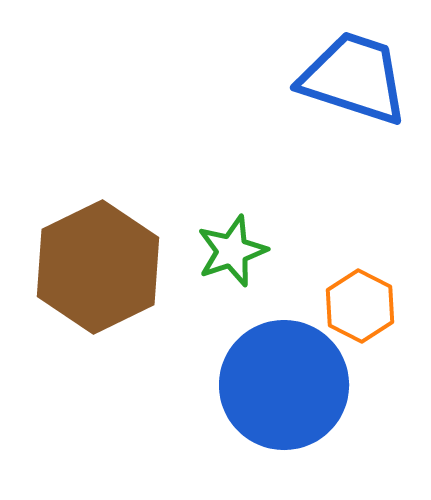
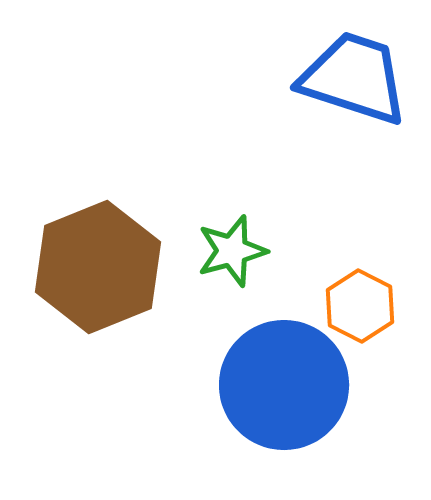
green star: rotated 4 degrees clockwise
brown hexagon: rotated 4 degrees clockwise
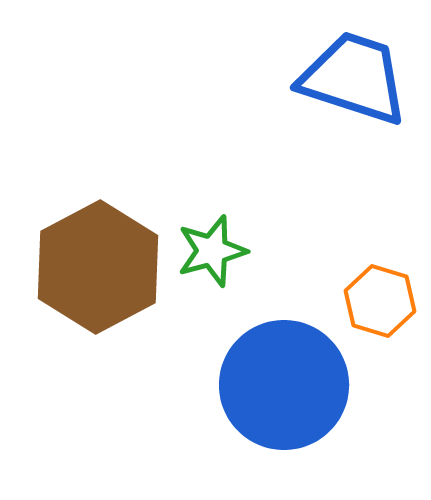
green star: moved 20 px left
brown hexagon: rotated 6 degrees counterclockwise
orange hexagon: moved 20 px right, 5 px up; rotated 10 degrees counterclockwise
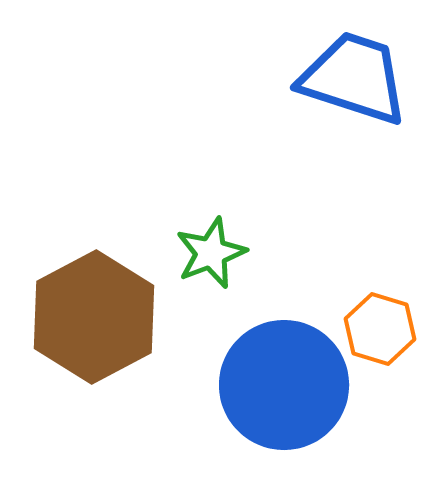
green star: moved 1 px left, 2 px down; rotated 6 degrees counterclockwise
brown hexagon: moved 4 px left, 50 px down
orange hexagon: moved 28 px down
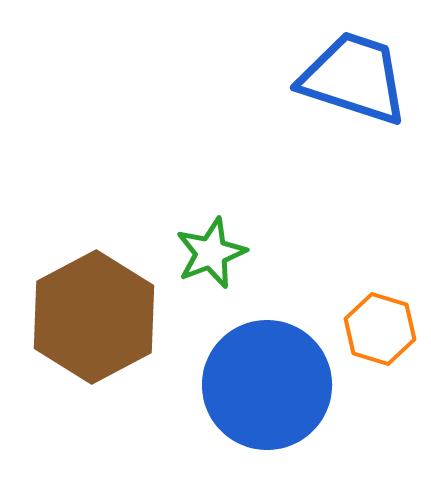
blue circle: moved 17 px left
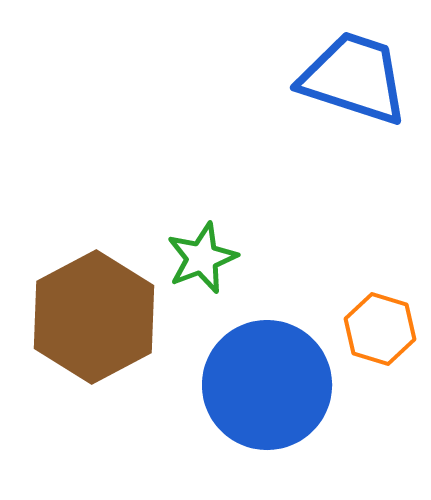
green star: moved 9 px left, 5 px down
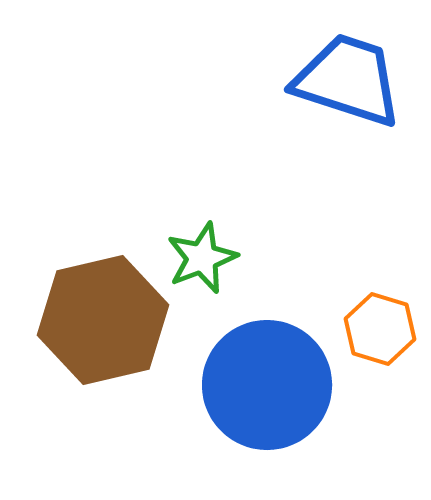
blue trapezoid: moved 6 px left, 2 px down
brown hexagon: moved 9 px right, 3 px down; rotated 15 degrees clockwise
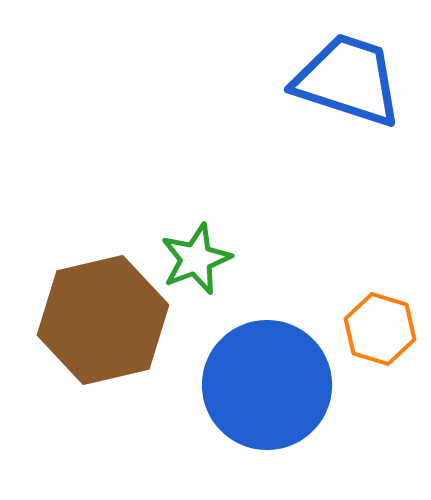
green star: moved 6 px left, 1 px down
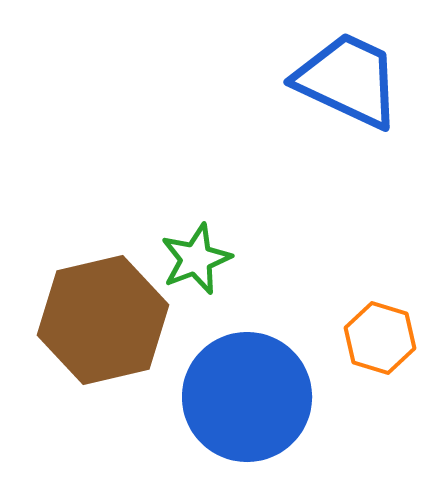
blue trapezoid: rotated 7 degrees clockwise
orange hexagon: moved 9 px down
blue circle: moved 20 px left, 12 px down
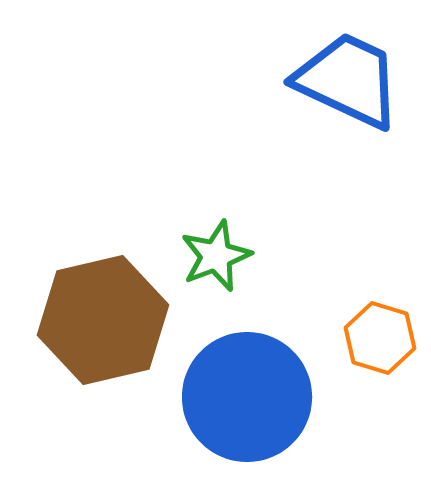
green star: moved 20 px right, 3 px up
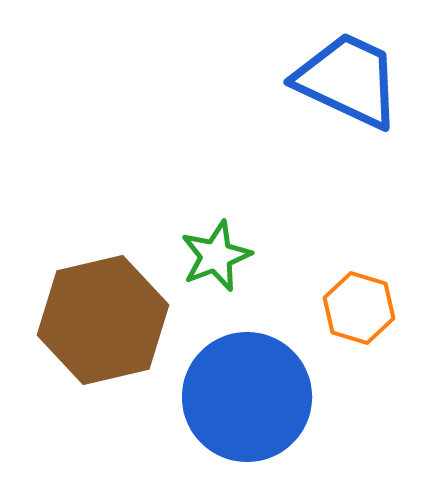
orange hexagon: moved 21 px left, 30 px up
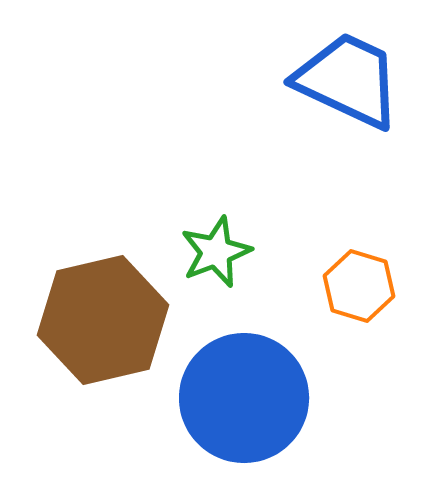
green star: moved 4 px up
orange hexagon: moved 22 px up
blue circle: moved 3 px left, 1 px down
